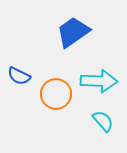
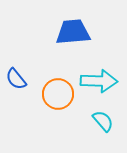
blue trapezoid: rotated 30 degrees clockwise
blue semicircle: moved 3 px left, 3 px down; rotated 25 degrees clockwise
orange circle: moved 2 px right
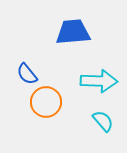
blue semicircle: moved 11 px right, 5 px up
orange circle: moved 12 px left, 8 px down
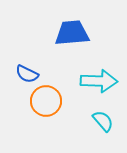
blue trapezoid: moved 1 px left, 1 px down
blue semicircle: rotated 25 degrees counterclockwise
orange circle: moved 1 px up
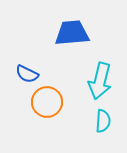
cyan arrow: moved 1 px right; rotated 102 degrees clockwise
orange circle: moved 1 px right, 1 px down
cyan semicircle: rotated 45 degrees clockwise
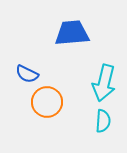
cyan arrow: moved 4 px right, 2 px down
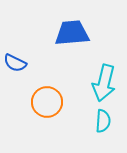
blue semicircle: moved 12 px left, 11 px up
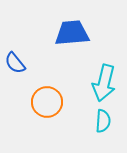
blue semicircle: rotated 25 degrees clockwise
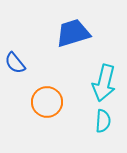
blue trapezoid: moved 1 px right; rotated 12 degrees counterclockwise
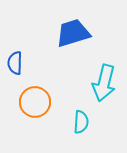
blue semicircle: rotated 40 degrees clockwise
orange circle: moved 12 px left
cyan semicircle: moved 22 px left, 1 px down
